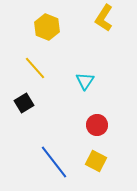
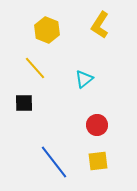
yellow L-shape: moved 4 px left, 7 px down
yellow hexagon: moved 3 px down
cyan triangle: moved 1 px left, 2 px up; rotated 18 degrees clockwise
black square: rotated 30 degrees clockwise
yellow square: moved 2 px right; rotated 35 degrees counterclockwise
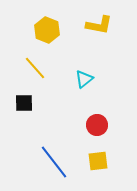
yellow L-shape: moved 1 px left; rotated 112 degrees counterclockwise
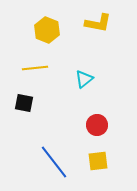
yellow L-shape: moved 1 px left, 2 px up
yellow line: rotated 55 degrees counterclockwise
black square: rotated 12 degrees clockwise
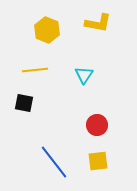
yellow line: moved 2 px down
cyan triangle: moved 4 px up; rotated 18 degrees counterclockwise
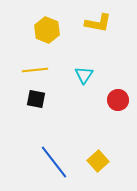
black square: moved 12 px right, 4 px up
red circle: moved 21 px right, 25 px up
yellow square: rotated 35 degrees counterclockwise
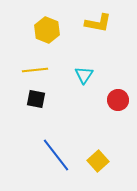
blue line: moved 2 px right, 7 px up
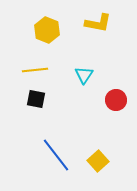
red circle: moved 2 px left
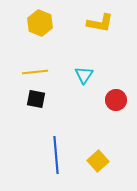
yellow L-shape: moved 2 px right
yellow hexagon: moved 7 px left, 7 px up
yellow line: moved 2 px down
blue line: rotated 33 degrees clockwise
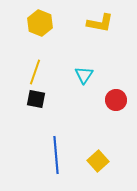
yellow line: rotated 65 degrees counterclockwise
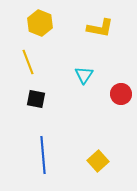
yellow L-shape: moved 5 px down
yellow line: moved 7 px left, 10 px up; rotated 40 degrees counterclockwise
red circle: moved 5 px right, 6 px up
blue line: moved 13 px left
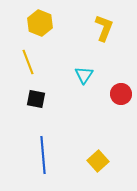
yellow L-shape: moved 4 px right; rotated 80 degrees counterclockwise
